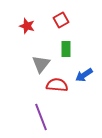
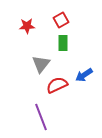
red star: rotated 21 degrees counterclockwise
green rectangle: moved 3 px left, 6 px up
red semicircle: rotated 30 degrees counterclockwise
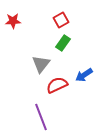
red star: moved 14 px left, 5 px up
green rectangle: rotated 35 degrees clockwise
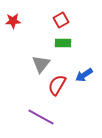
green rectangle: rotated 56 degrees clockwise
red semicircle: rotated 35 degrees counterclockwise
purple line: rotated 40 degrees counterclockwise
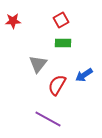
gray triangle: moved 3 px left
purple line: moved 7 px right, 2 px down
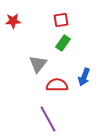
red square: rotated 21 degrees clockwise
green rectangle: rotated 56 degrees counterclockwise
blue arrow: moved 2 px down; rotated 36 degrees counterclockwise
red semicircle: rotated 60 degrees clockwise
purple line: rotated 32 degrees clockwise
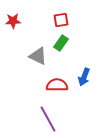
green rectangle: moved 2 px left
gray triangle: moved 8 px up; rotated 42 degrees counterclockwise
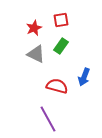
red star: moved 21 px right, 7 px down; rotated 21 degrees counterclockwise
green rectangle: moved 3 px down
gray triangle: moved 2 px left, 2 px up
red semicircle: moved 1 px down; rotated 15 degrees clockwise
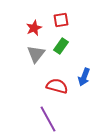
gray triangle: rotated 42 degrees clockwise
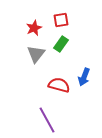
green rectangle: moved 2 px up
red semicircle: moved 2 px right, 1 px up
purple line: moved 1 px left, 1 px down
